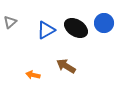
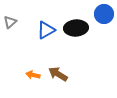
blue circle: moved 9 px up
black ellipse: rotated 35 degrees counterclockwise
brown arrow: moved 8 px left, 8 px down
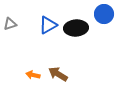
gray triangle: moved 2 px down; rotated 24 degrees clockwise
blue triangle: moved 2 px right, 5 px up
